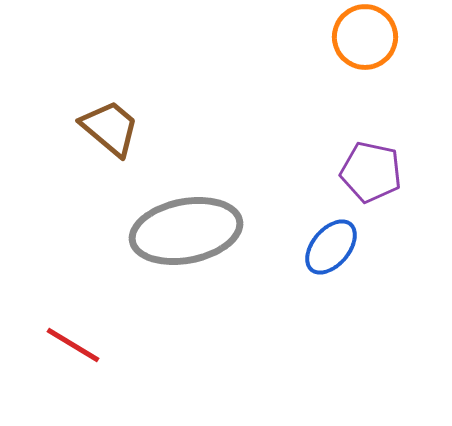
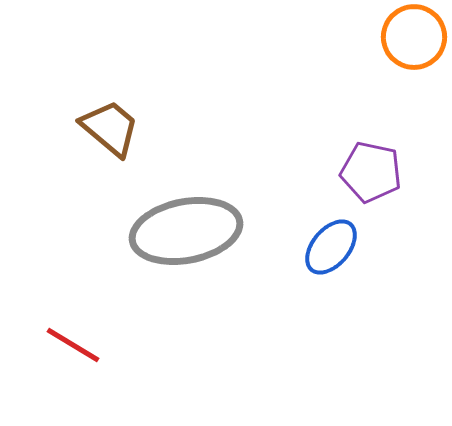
orange circle: moved 49 px right
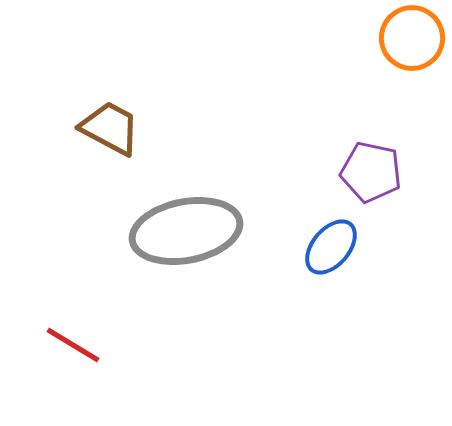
orange circle: moved 2 px left, 1 px down
brown trapezoid: rotated 12 degrees counterclockwise
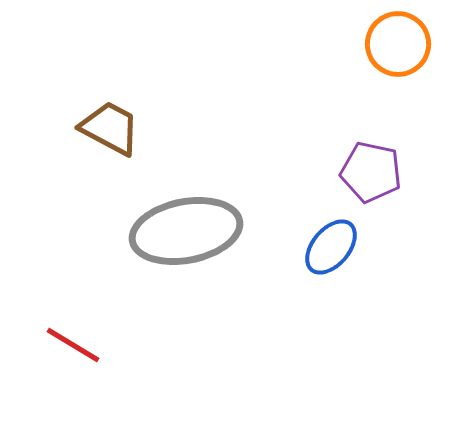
orange circle: moved 14 px left, 6 px down
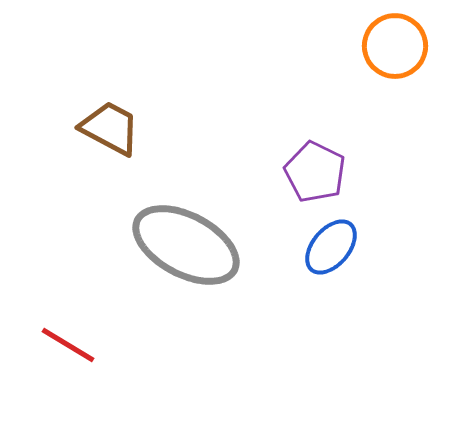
orange circle: moved 3 px left, 2 px down
purple pentagon: moved 56 px left; rotated 14 degrees clockwise
gray ellipse: moved 14 px down; rotated 39 degrees clockwise
red line: moved 5 px left
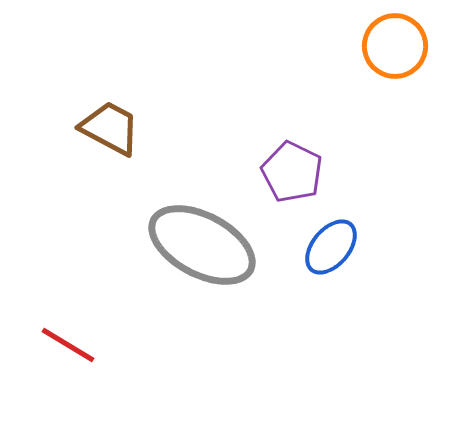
purple pentagon: moved 23 px left
gray ellipse: moved 16 px right
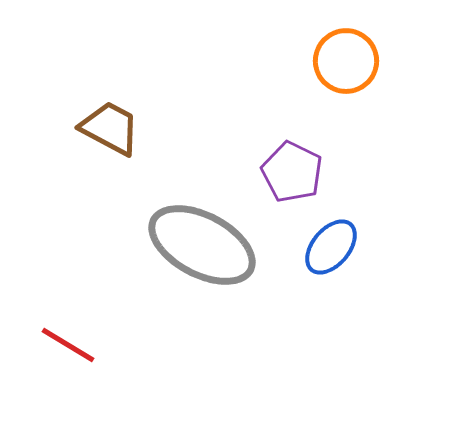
orange circle: moved 49 px left, 15 px down
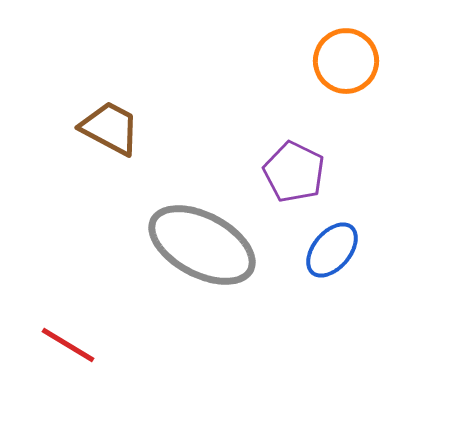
purple pentagon: moved 2 px right
blue ellipse: moved 1 px right, 3 px down
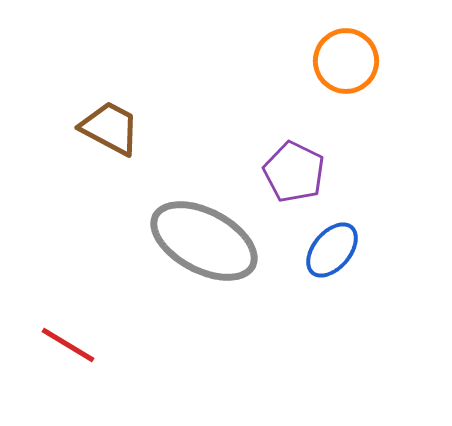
gray ellipse: moved 2 px right, 4 px up
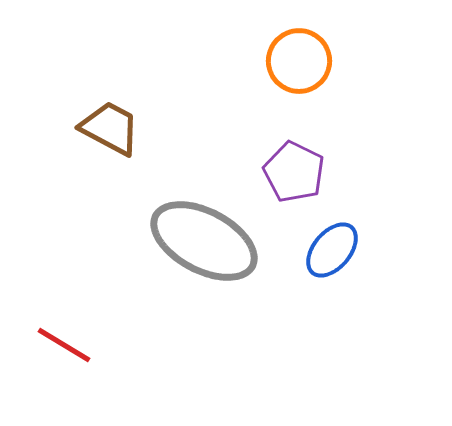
orange circle: moved 47 px left
red line: moved 4 px left
